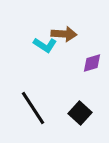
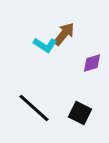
brown arrow: rotated 55 degrees counterclockwise
black line: moved 1 px right; rotated 15 degrees counterclockwise
black square: rotated 15 degrees counterclockwise
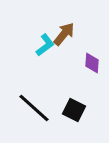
cyan L-shape: rotated 70 degrees counterclockwise
purple diamond: rotated 70 degrees counterclockwise
black square: moved 6 px left, 3 px up
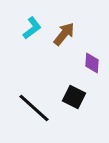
cyan L-shape: moved 13 px left, 17 px up
black square: moved 13 px up
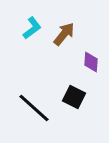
purple diamond: moved 1 px left, 1 px up
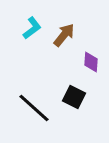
brown arrow: moved 1 px down
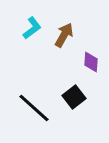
brown arrow: rotated 10 degrees counterclockwise
black square: rotated 25 degrees clockwise
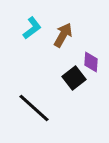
brown arrow: moved 1 px left
black square: moved 19 px up
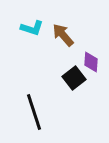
cyan L-shape: rotated 55 degrees clockwise
brown arrow: rotated 70 degrees counterclockwise
black line: moved 4 px down; rotated 30 degrees clockwise
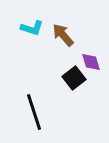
purple diamond: rotated 20 degrees counterclockwise
